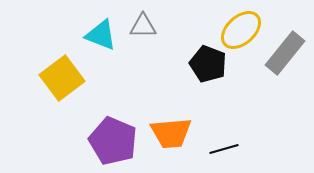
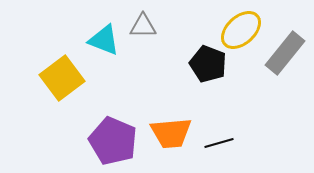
cyan triangle: moved 3 px right, 5 px down
black line: moved 5 px left, 6 px up
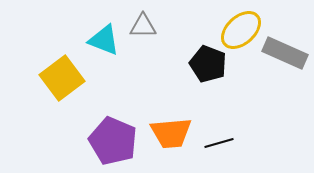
gray rectangle: rotated 75 degrees clockwise
